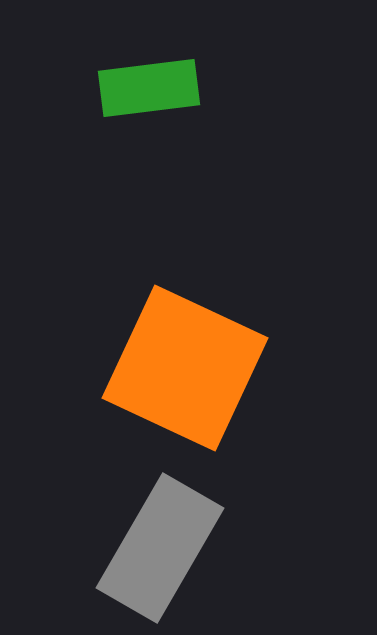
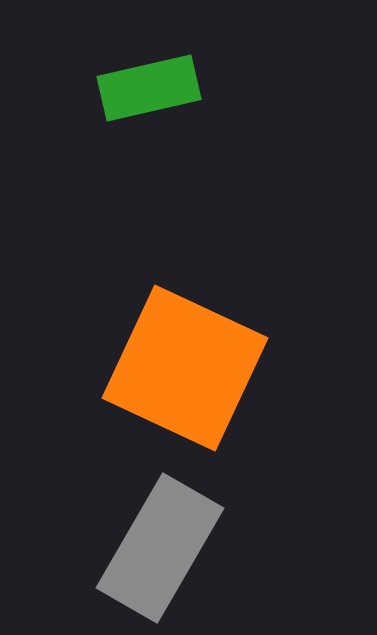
green rectangle: rotated 6 degrees counterclockwise
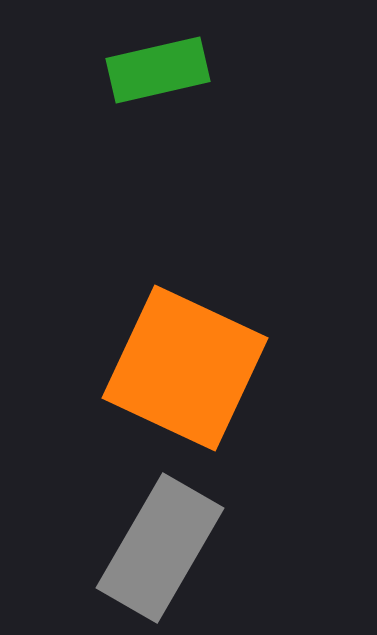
green rectangle: moved 9 px right, 18 px up
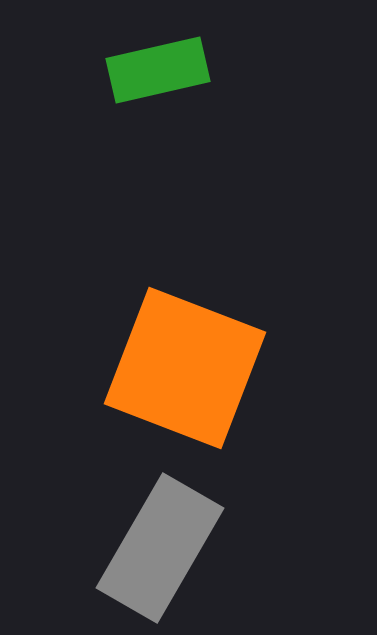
orange square: rotated 4 degrees counterclockwise
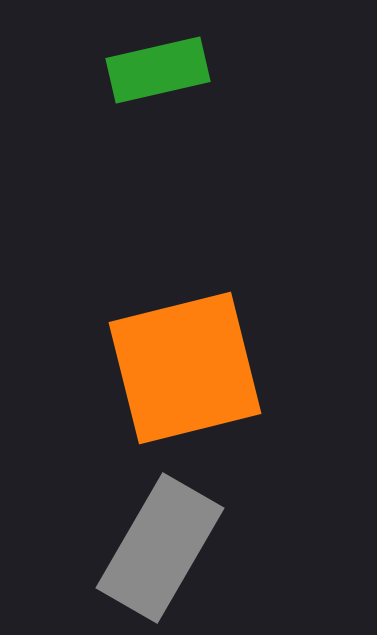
orange square: rotated 35 degrees counterclockwise
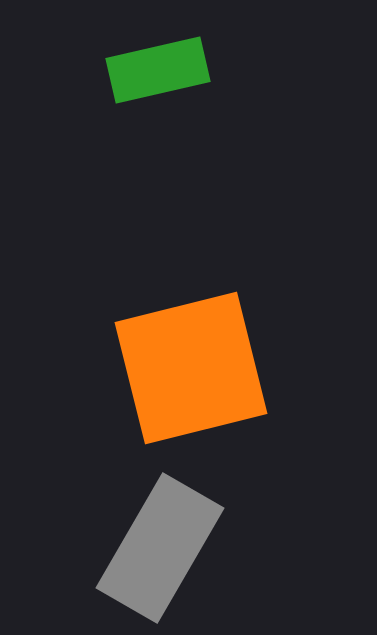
orange square: moved 6 px right
